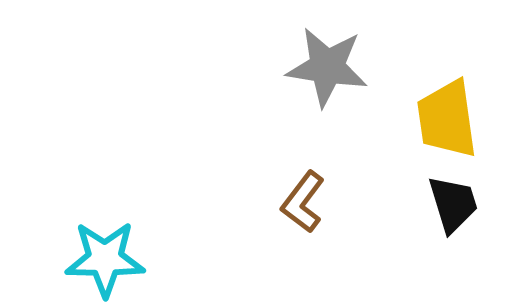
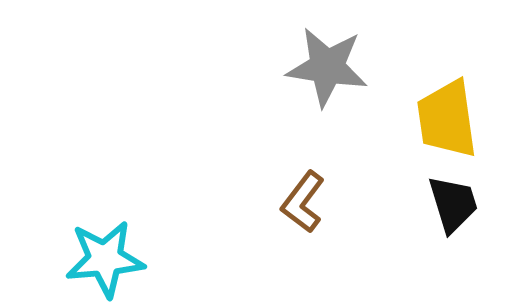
cyan star: rotated 6 degrees counterclockwise
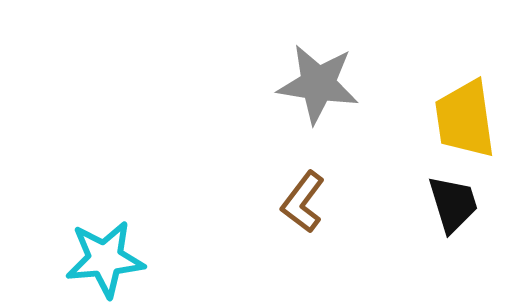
gray star: moved 9 px left, 17 px down
yellow trapezoid: moved 18 px right
